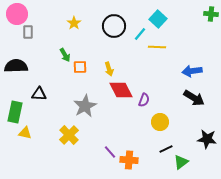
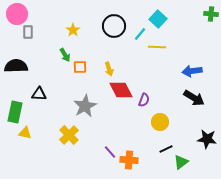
yellow star: moved 1 px left, 7 px down
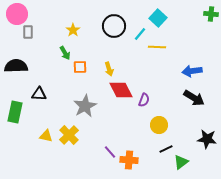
cyan square: moved 1 px up
green arrow: moved 2 px up
yellow circle: moved 1 px left, 3 px down
yellow triangle: moved 21 px right, 3 px down
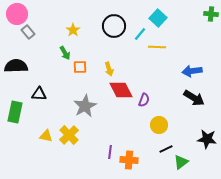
gray rectangle: rotated 40 degrees counterclockwise
purple line: rotated 48 degrees clockwise
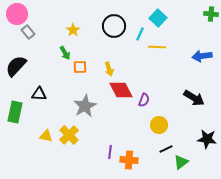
cyan line: rotated 16 degrees counterclockwise
black semicircle: rotated 45 degrees counterclockwise
blue arrow: moved 10 px right, 15 px up
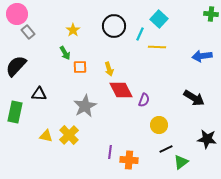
cyan square: moved 1 px right, 1 px down
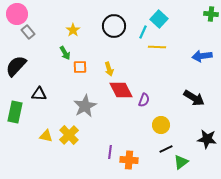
cyan line: moved 3 px right, 2 px up
yellow circle: moved 2 px right
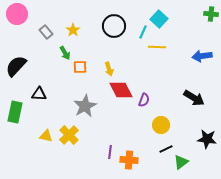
gray rectangle: moved 18 px right
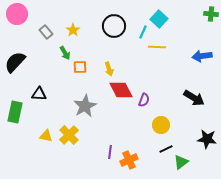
black semicircle: moved 1 px left, 4 px up
orange cross: rotated 30 degrees counterclockwise
